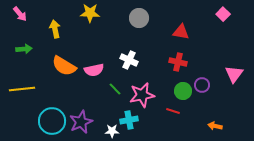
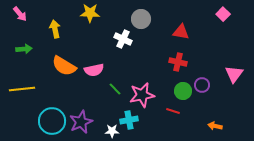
gray circle: moved 2 px right, 1 px down
white cross: moved 6 px left, 21 px up
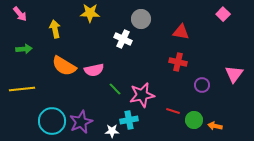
green circle: moved 11 px right, 29 px down
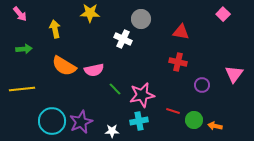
cyan cross: moved 10 px right, 1 px down
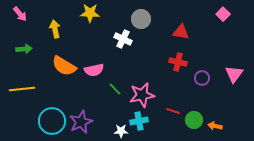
purple circle: moved 7 px up
white star: moved 9 px right
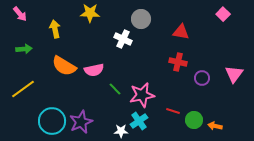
yellow line: moved 1 px right; rotated 30 degrees counterclockwise
cyan cross: rotated 24 degrees counterclockwise
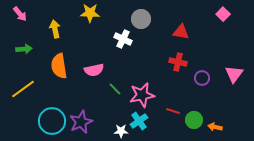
orange semicircle: moved 5 px left; rotated 50 degrees clockwise
orange arrow: moved 1 px down
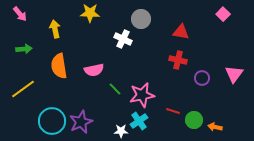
red cross: moved 2 px up
